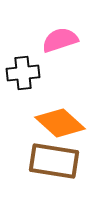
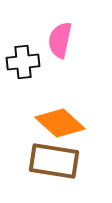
pink semicircle: rotated 60 degrees counterclockwise
black cross: moved 11 px up
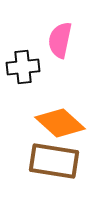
black cross: moved 5 px down
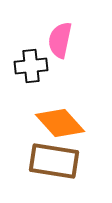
black cross: moved 8 px right, 1 px up
orange diamond: rotated 6 degrees clockwise
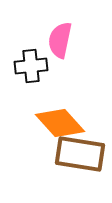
brown rectangle: moved 26 px right, 7 px up
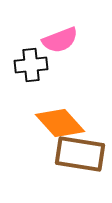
pink semicircle: rotated 123 degrees counterclockwise
black cross: moved 1 px up
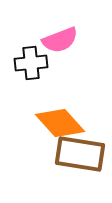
black cross: moved 2 px up
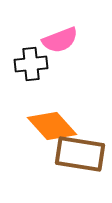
black cross: moved 1 px down
orange diamond: moved 8 px left, 3 px down
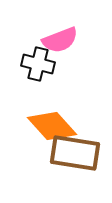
black cross: moved 7 px right; rotated 20 degrees clockwise
brown rectangle: moved 5 px left, 1 px up
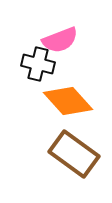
orange diamond: moved 16 px right, 25 px up
brown rectangle: moved 1 px left, 1 px down; rotated 27 degrees clockwise
